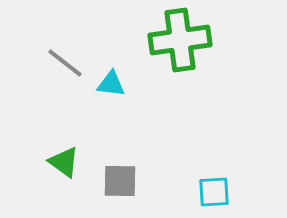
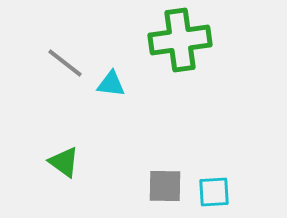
gray square: moved 45 px right, 5 px down
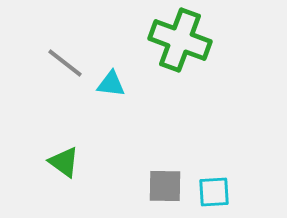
green cross: rotated 28 degrees clockwise
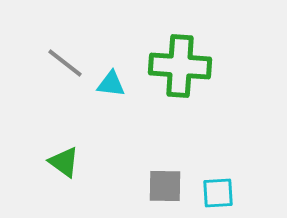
green cross: moved 26 px down; rotated 16 degrees counterclockwise
cyan square: moved 4 px right, 1 px down
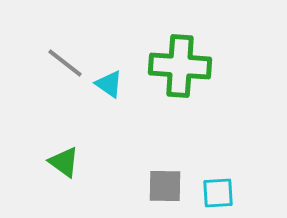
cyan triangle: moved 2 px left; rotated 28 degrees clockwise
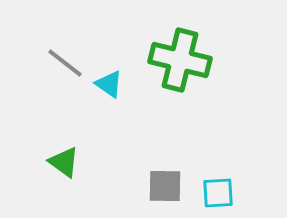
green cross: moved 6 px up; rotated 10 degrees clockwise
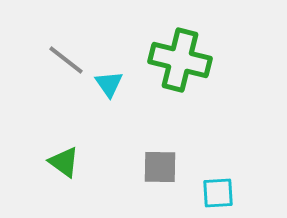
gray line: moved 1 px right, 3 px up
cyan triangle: rotated 20 degrees clockwise
gray square: moved 5 px left, 19 px up
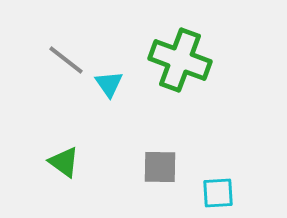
green cross: rotated 6 degrees clockwise
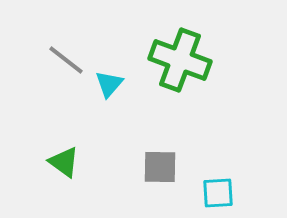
cyan triangle: rotated 16 degrees clockwise
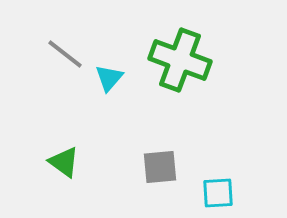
gray line: moved 1 px left, 6 px up
cyan triangle: moved 6 px up
gray square: rotated 6 degrees counterclockwise
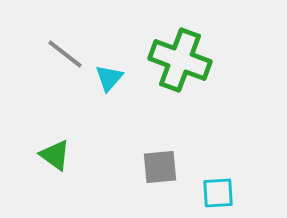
green triangle: moved 9 px left, 7 px up
